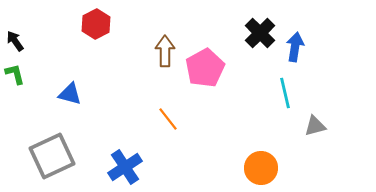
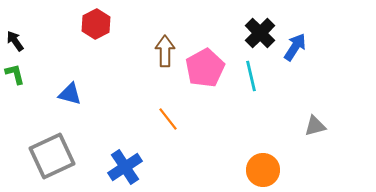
blue arrow: rotated 24 degrees clockwise
cyan line: moved 34 px left, 17 px up
orange circle: moved 2 px right, 2 px down
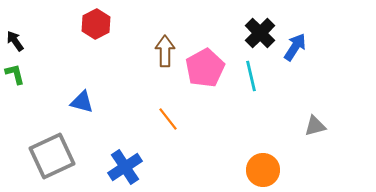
blue triangle: moved 12 px right, 8 px down
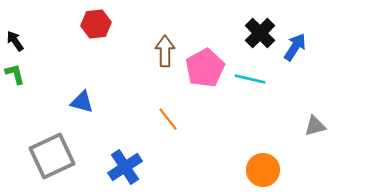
red hexagon: rotated 20 degrees clockwise
cyan line: moved 1 px left, 3 px down; rotated 64 degrees counterclockwise
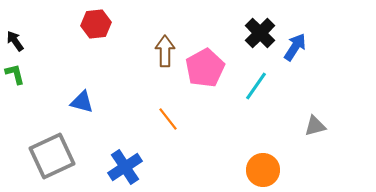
cyan line: moved 6 px right, 7 px down; rotated 68 degrees counterclockwise
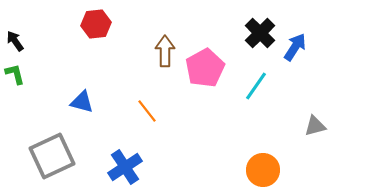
orange line: moved 21 px left, 8 px up
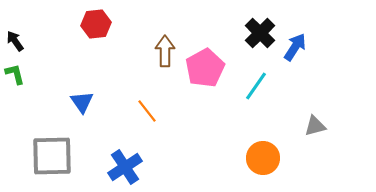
blue triangle: rotated 40 degrees clockwise
gray square: rotated 24 degrees clockwise
orange circle: moved 12 px up
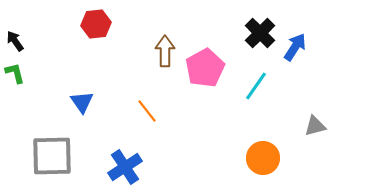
green L-shape: moved 1 px up
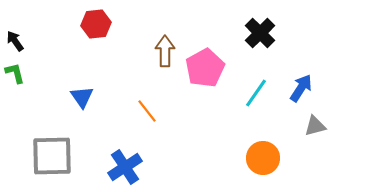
blue arrow: moved 6 px right, 41 px down
cyan line: moved 7 px down
blue triangle: moved 5 px up
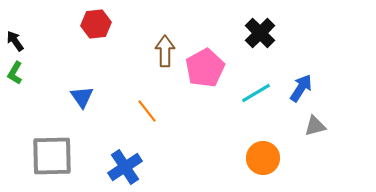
green L-shape: rotated 135 degrees counterclockwise
cyan line: rotated 24 degrees clockwise
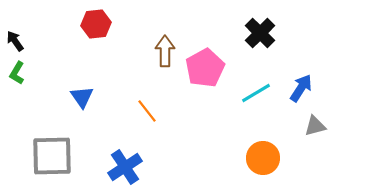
green L-shape: moved 2 px right
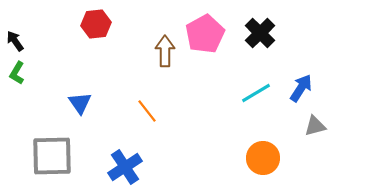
pink pentagon: moved 34 px up
blue triangle: moved 2 px left, 6 px down
